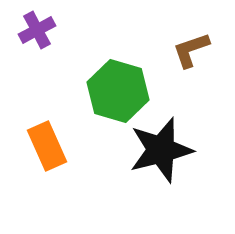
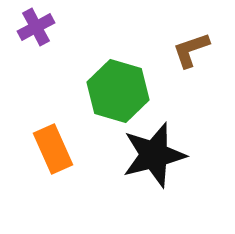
purple cross: moved 1 px left, 3 px up
orange rectangle: moved 6 px right, 3 px down
black star: moved 7 px left, 5 px down
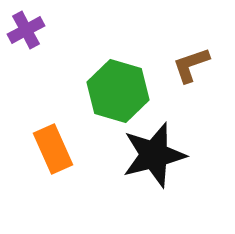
purple cross: moved 10 px left, 3 px down
brown L-shape: moved 15 px down
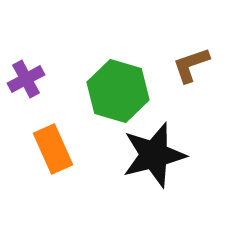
purple cross: moved 49 px down
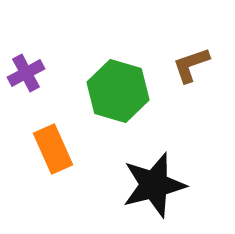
purple cross: moved 6 px up
black star: moved 30 px down
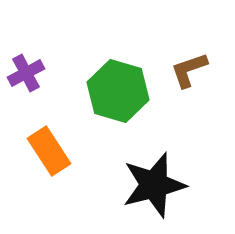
brown L-shape: moved 2 px left, 5 px down
orange rectangle: moved 4 px left, 2 px down; rotated 9 degrees counterclockwise
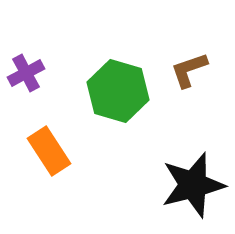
black star: moved 39 px right
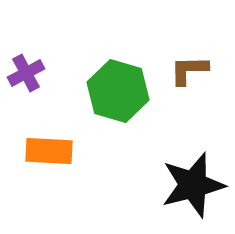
brown L-shape: rotated 18 degrees clockwise
orange rectangle: rotated 54 degrees counterclockwise
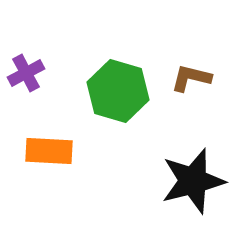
brown L-shape: moved 2 px right, 8 px down; rotated 15 degrees clockwise
black star: moved 4 px up
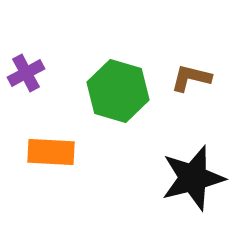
orange rectangle: moved 2 px right, 1 px down
black star: moved 3 px up
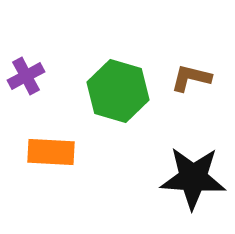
purple cross: moved 3 px down
black star: rotated 18 degrees clockwise
